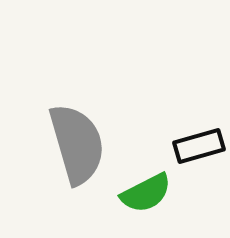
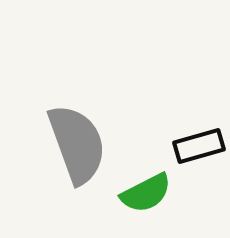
gray semicircle: rotated 4 degrees counterclockwise
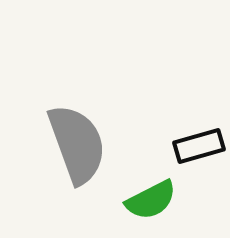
green semicircle: moved 5 px right, 7 px down
